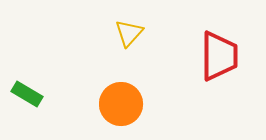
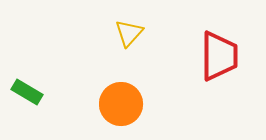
green rectangle: moved 2 px up
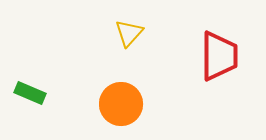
green rectangle: moved 3 px right, 1 px down; rotated 8 degrees counterclockwise
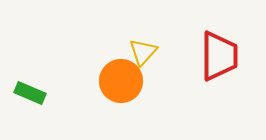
yellow triangle: moved 14 px right, 19 px down
orange circle: moved 23 px up
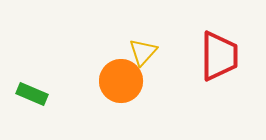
green rectangle: moved 2 px right, 1 px down
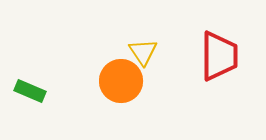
yellow triangle: rotated 16 degrees counterclockwise
green rectangle: moved 2 px left, 3 px up
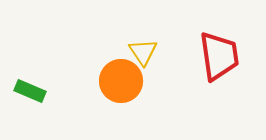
red trapezoid: rotated 8 degrees counterclockwise
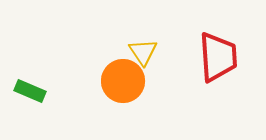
red trapezoid: moved 1 px left, 1 px down; rotated 4 degrees clockwise
orange circle: moved 2 px right
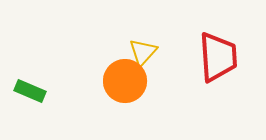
yellow triangle: rotated 16 degrees clockwise
orange circle: moved 2 px right
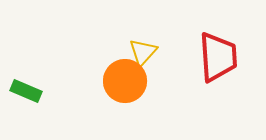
green rectangle: moved 4 px left
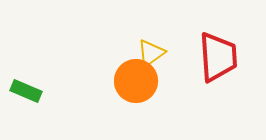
yellow triangle: moved 8 px right, 1 px down; rotated 12 degrees clockwise
orange circle: moved 11 px right
